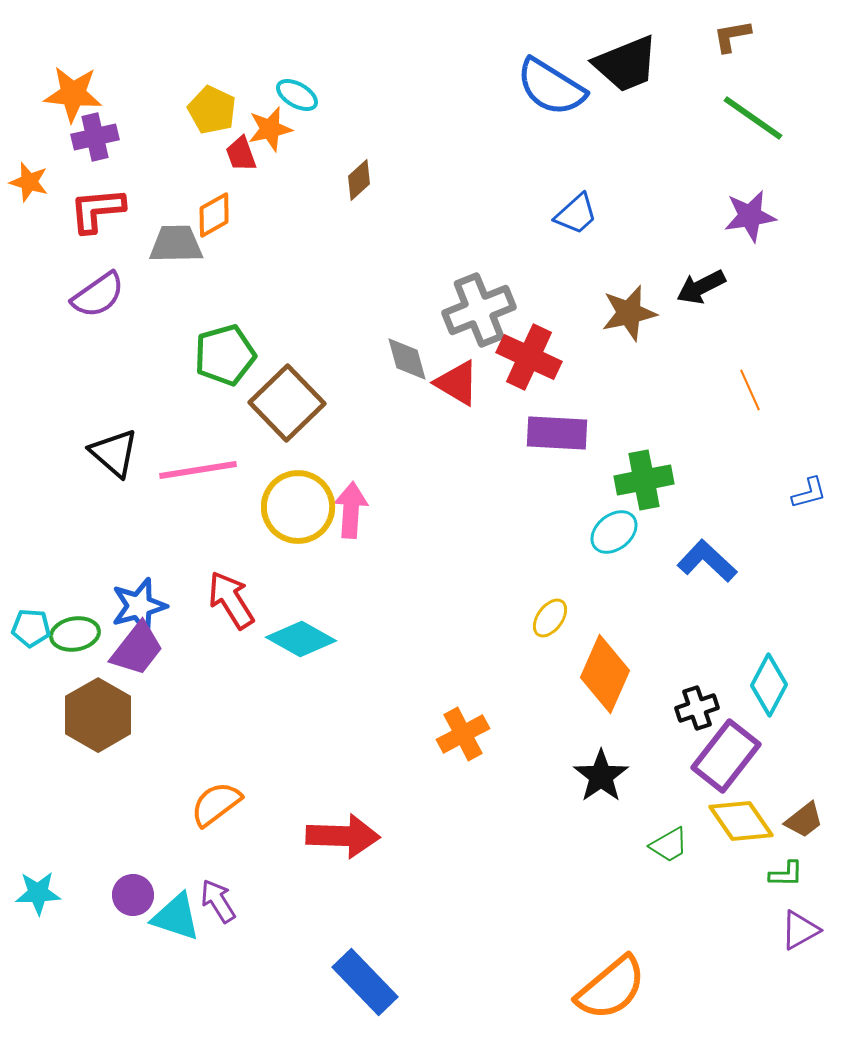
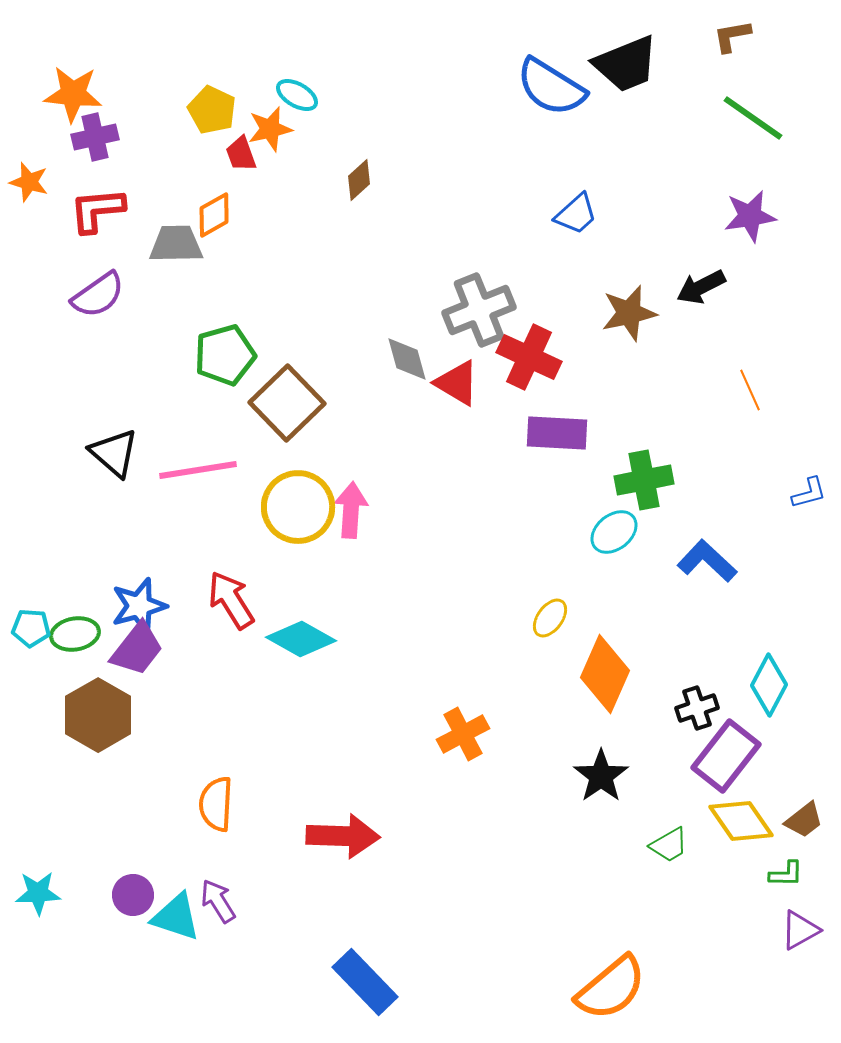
orange semicircle at (216, 804): rotated 50 degrees counterclockwise
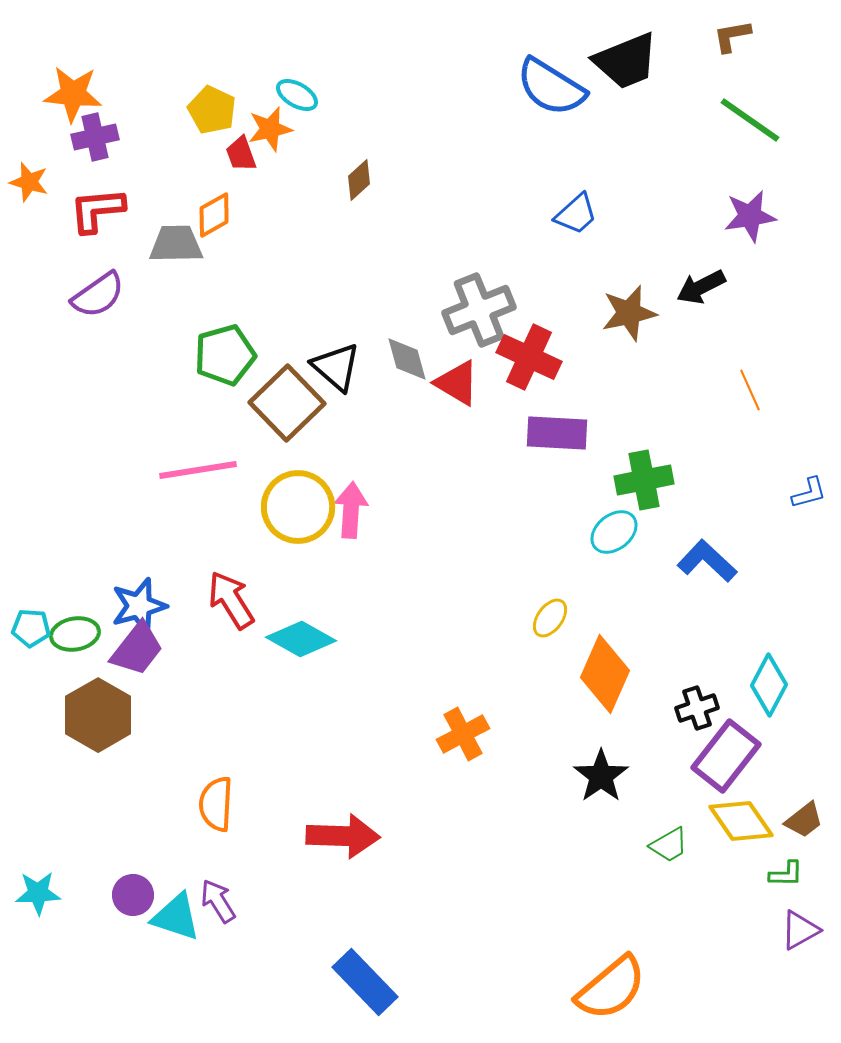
black trapezoid at (626, 64): moved 3 px up
green line at (753, 118): moved 3 px left, 2 px down
black triangle at (114, 453): moved 222 px right, 86 px up
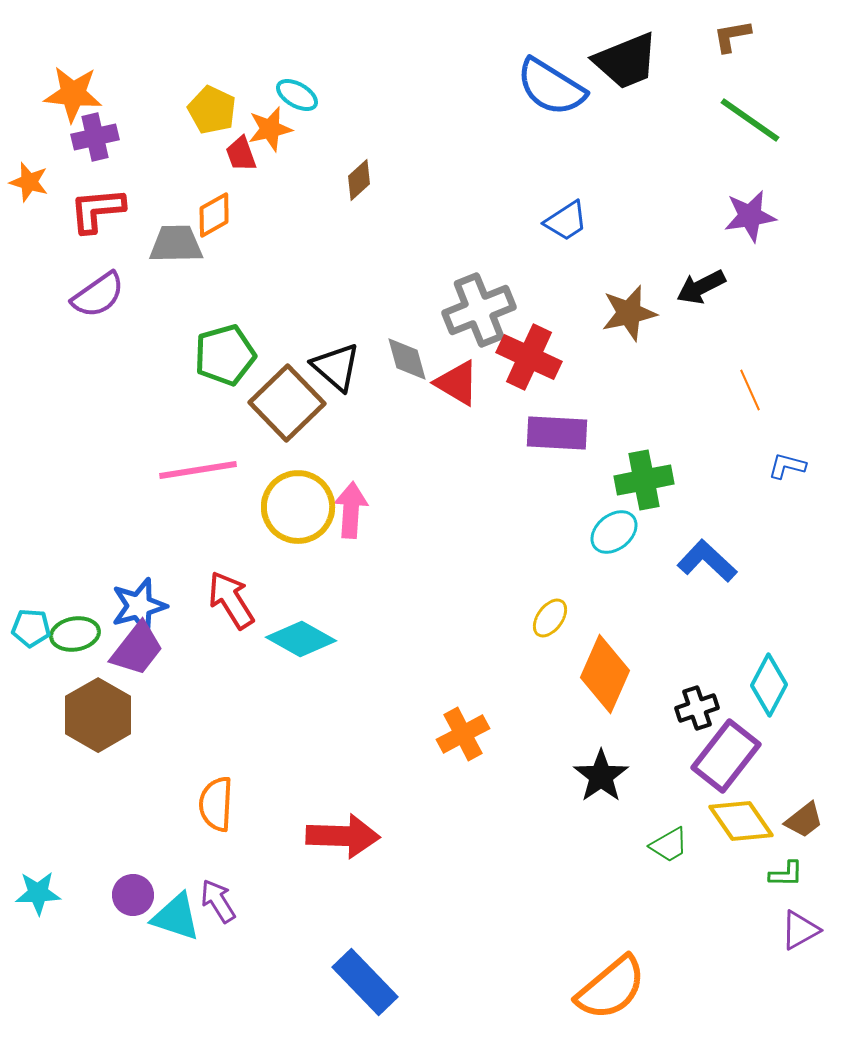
blue trapezoid at (576, 214): moved 10 px left, 7 px down; rotated 9 degrees clockwise
blue L-shape at (809, 493): moved 22 px left, 27 px up; rotated 150 degrees counterclockwise
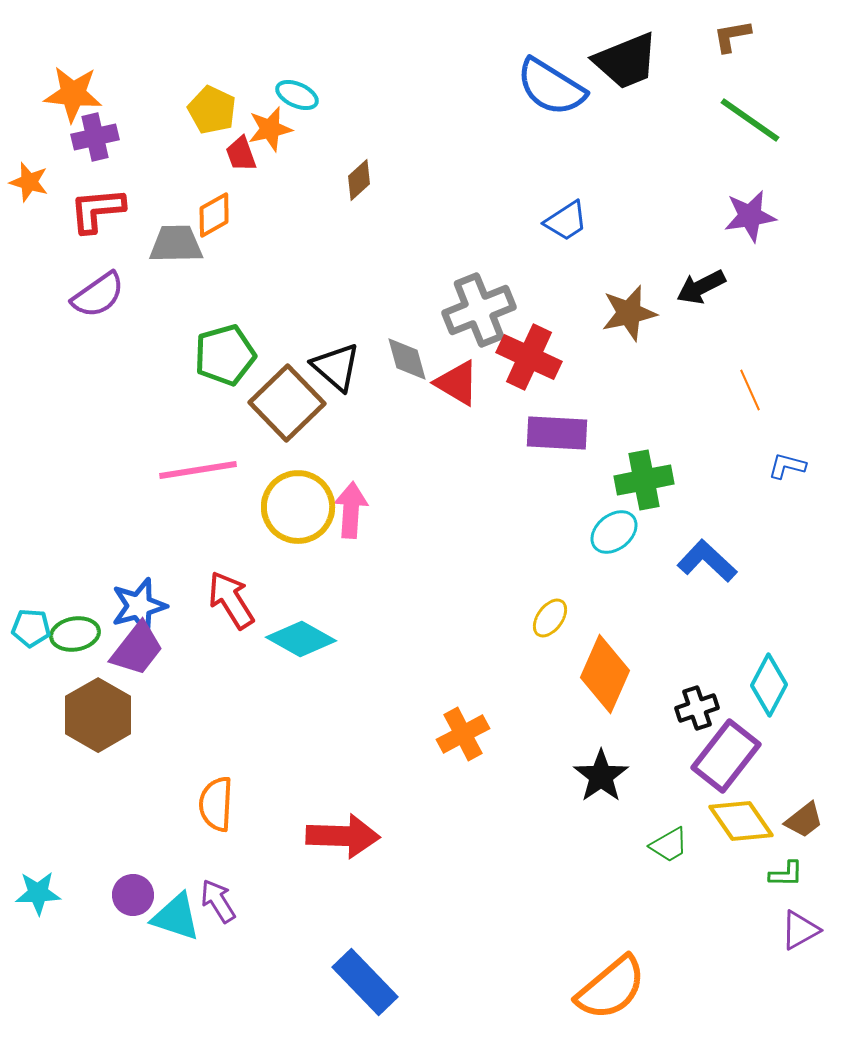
cyan ellipse at (297, 95): rotated 6 degrees counterclockwise
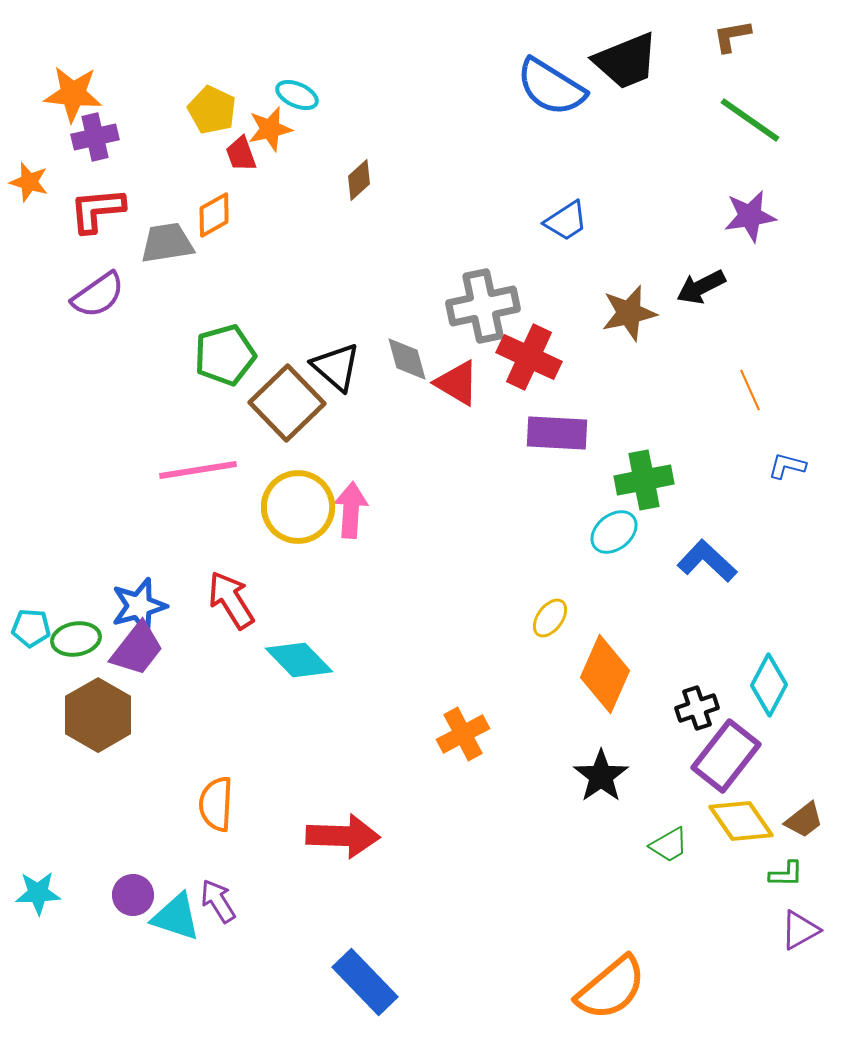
gray trapezoid at (176, 244): moved 9 px left, 1 px up; rotated 8 degrees counterclockwise
gray cross at (479, 310): moved 4 px right, 4 px up; rotated 10 degrees clockwise
green ellipse at (75, 634): moved 1 px right, 5 px down
cyan diamond at (301, 639): moved 2 px left, 21 px down; rotated 16 degrees clockwise
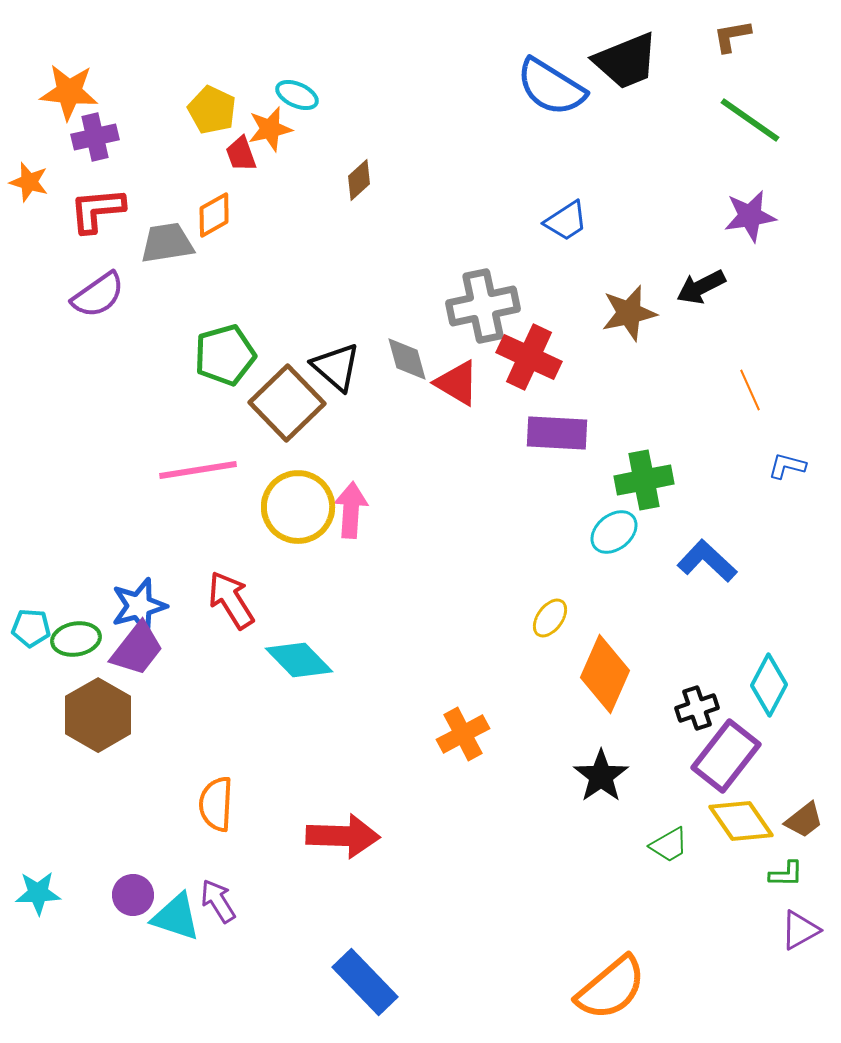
orange star at (73, 94): moved 4 px left, 2 px up
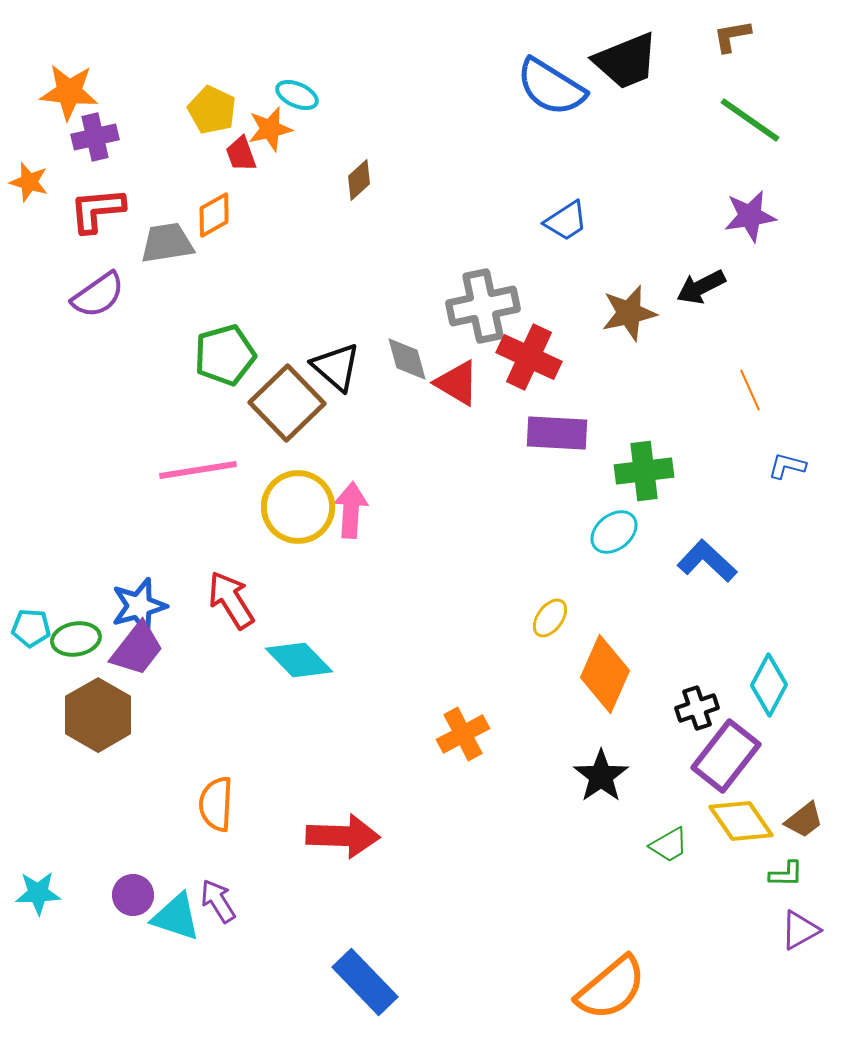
green cross at (644, 480): moved 9 px up; rotated 4 degrees clockwise
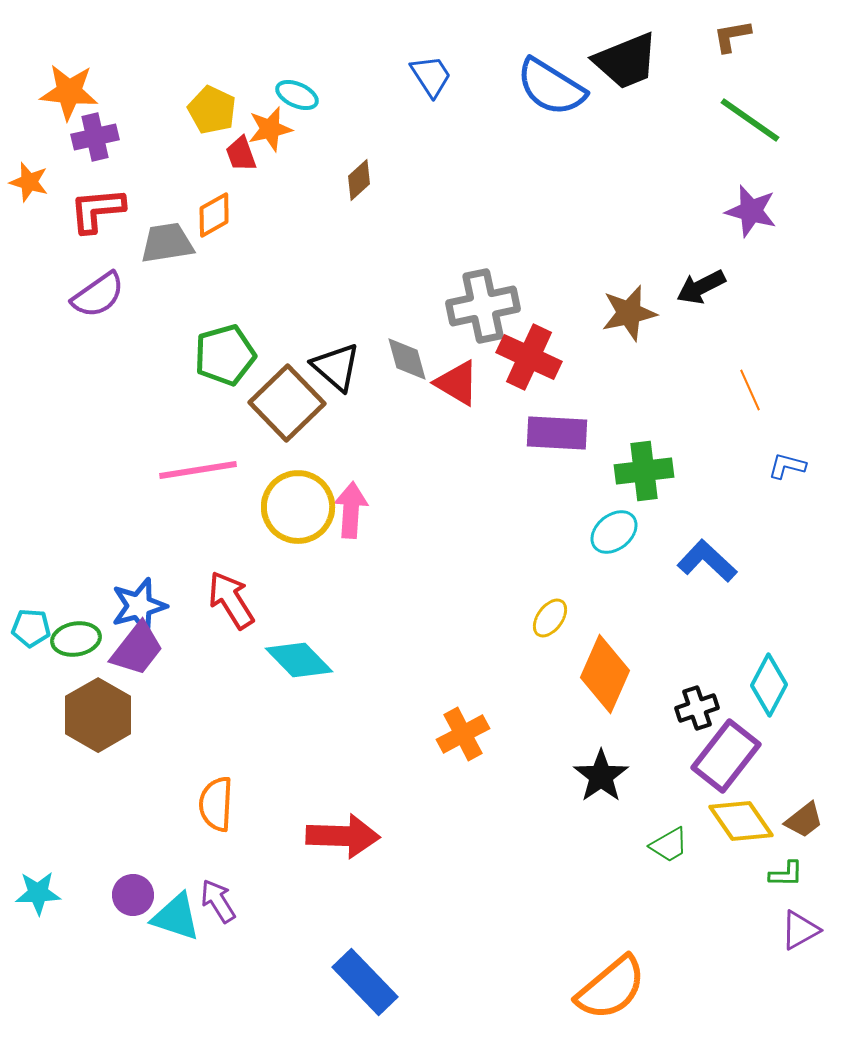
purple star at (750, 216): moved 1 px right, 5 px up; rotated 24 degrees clockwise
blue trapezoid at (566, 221): moved 135 px left, 145 px up; rotated 90 degrees counterclockwise
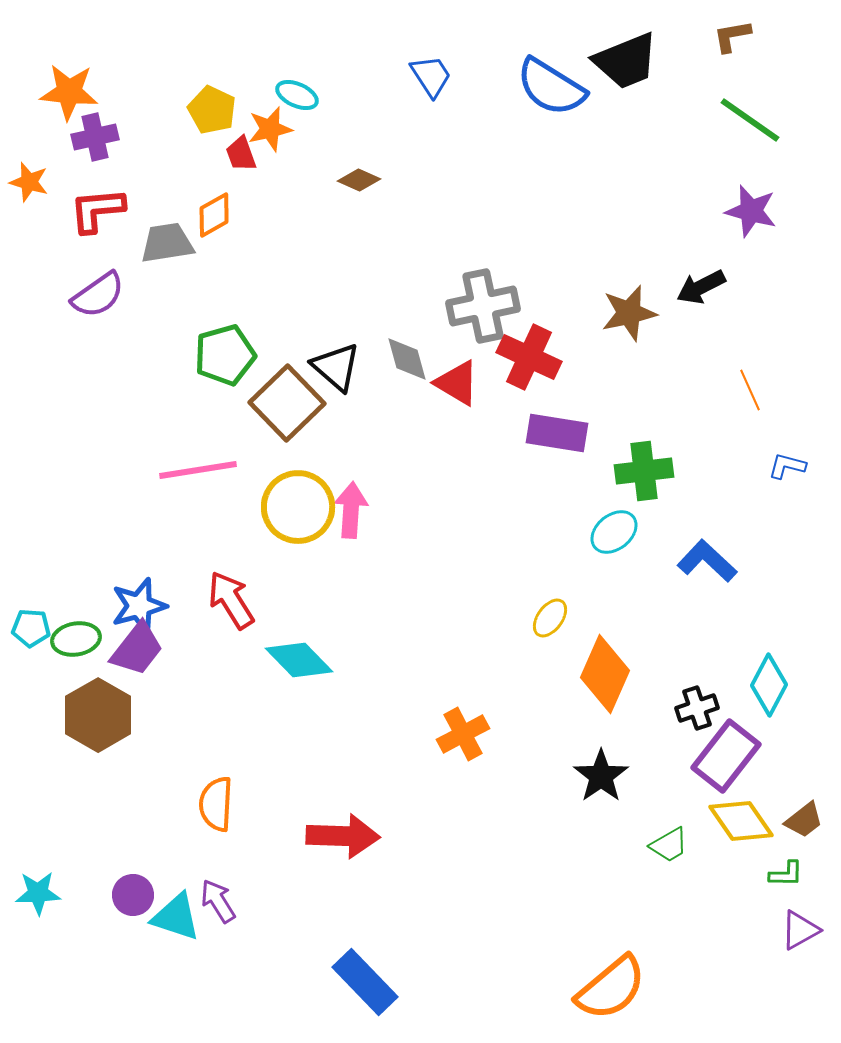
brown diamond at (359, 180): rotated 66 degrees clockwise
purple rectangle at (557, 433): rotated 6 degrees clockwise
